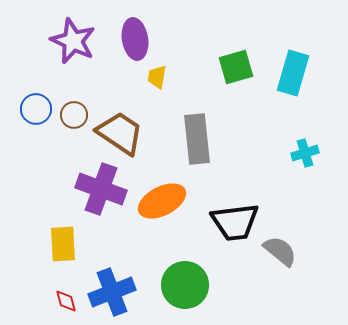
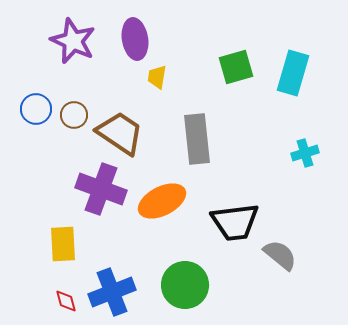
gray semicircle: moved 4 px down
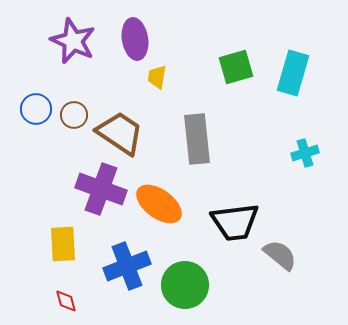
orange ellipse: moved 3 px left, 3 px down; rotated 63 degrees clockwise
blue cross: moved 15 px right, 26 px up
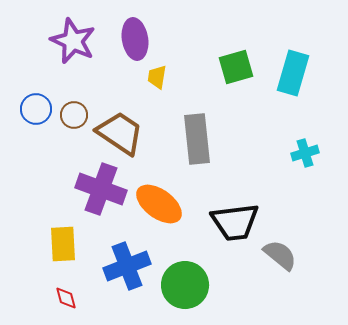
red diamond: moved 3 px up
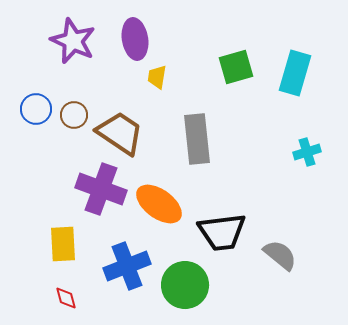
cyan rectangle: moved 2 px right
cyan cross: moved 2 px right, 1 px up
black trapezoid: moved 13 px left, 10 px down
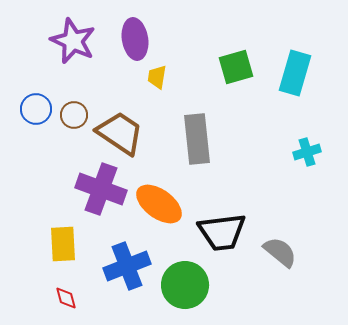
gray semicircle: moved 3 px up
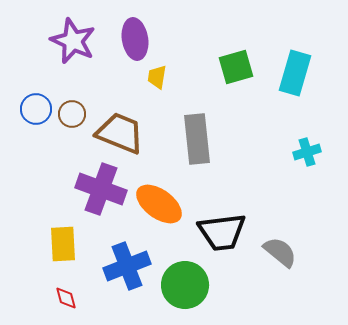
brown circle: moved 2 px left, 1 px up
brown trapezoid: rotated 12 degrees counterclockwise
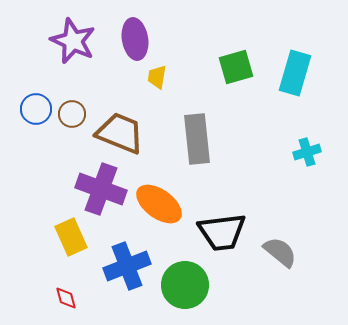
yellow rectangle: moved 8 px right, 7 px up; rotated 21 degrees counterclockwise
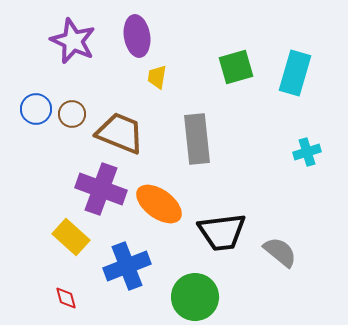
purple ellipse: moved 2 px right, 3 px up
yellow rectangle: rotated 24 degrees counterclockwise
green circle: moved 10 px right, 12 px down
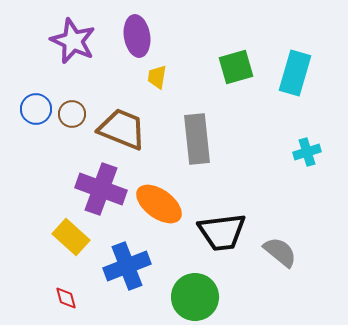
brown trapezoid: moved 2 px right, 4 px up
